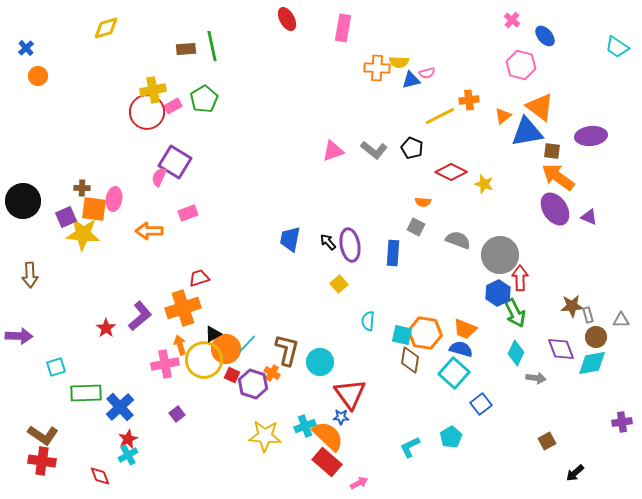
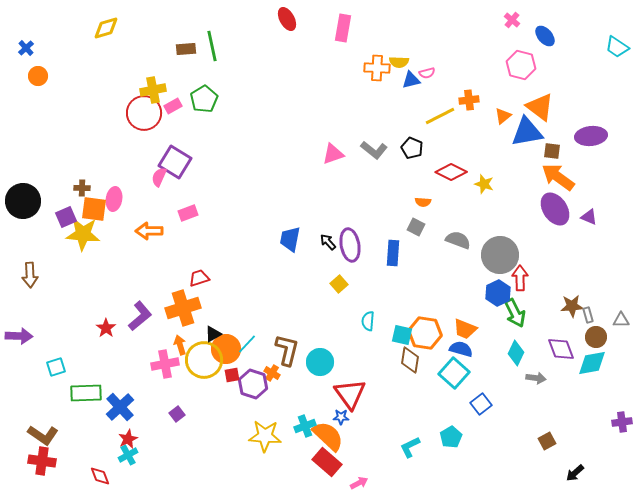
red circle at (147, 112): moved 3 px left, 1 px down
pink triangle at (333, 151): moved 3 px down
red square at (232, 375): rotated 35 degrees counterclockwise
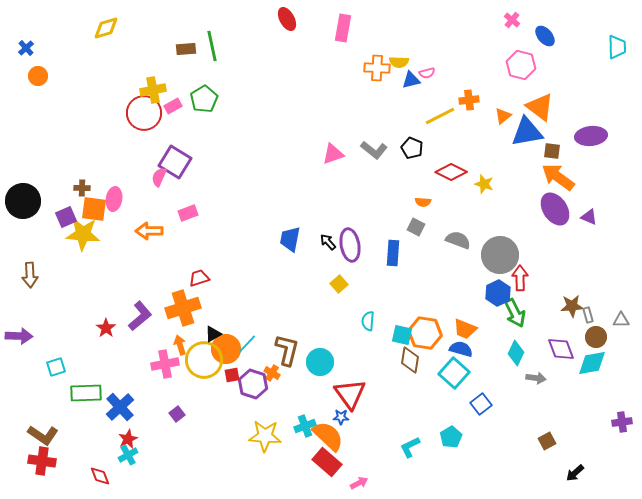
cyan trapezoid at (617, 47): rotated 125 degrees counterclockwise
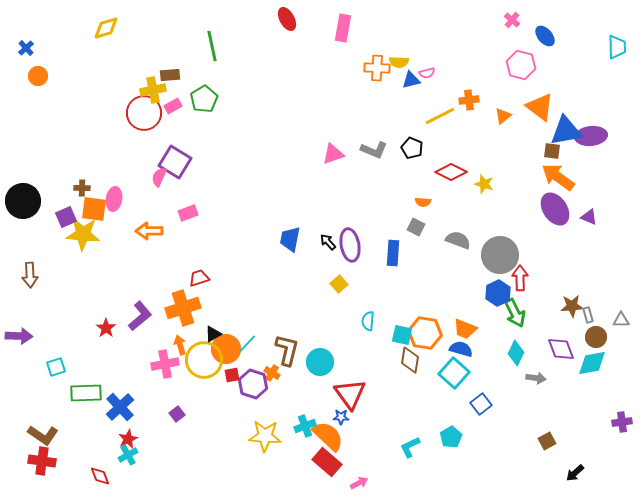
brown rectangle at (186, 49): moved 16 px left, 26 px down
blue triangle at (527, 132): moved 39 px right, 1 px up
gray L-shape at (374, 150): rotated 16 degrees counterclockwise
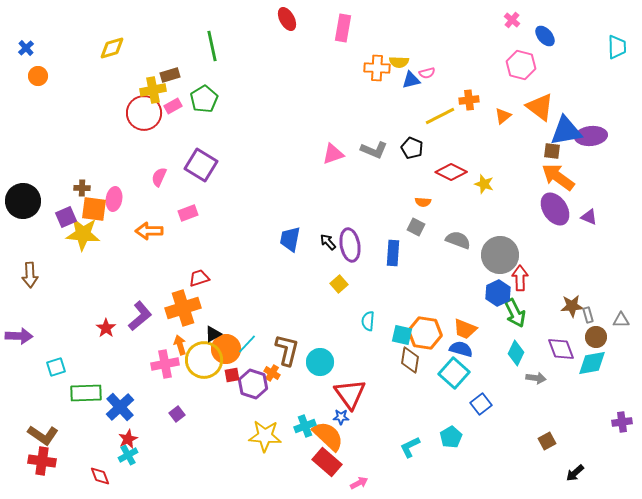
yellow diamond at (106, 28): moved 6 px right, 20 px down
brown rectangle at (170, 75): rotated 12 degrees counterclockwise
purple square at (175, 162): moved 26 px right, 3 px down
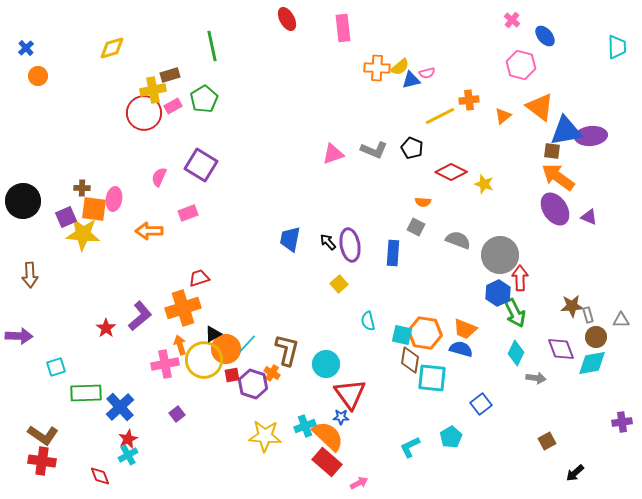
pink rectangle at (343, 28): rotated 16 degrees counterclockwise
yellow semicircle at (399, 62): moved 1 px right, 5 px down; rotated 42 degrees counterclockwise
cyan semicircle at (368, 321): rotated 18 degrees counterclockwise
cyan circle at (320, 362): moved 6 px right, 2 px down
cyan square at (454, 373): moved 22 px left, 5 px down; rotated 36 degrees counterclockwise
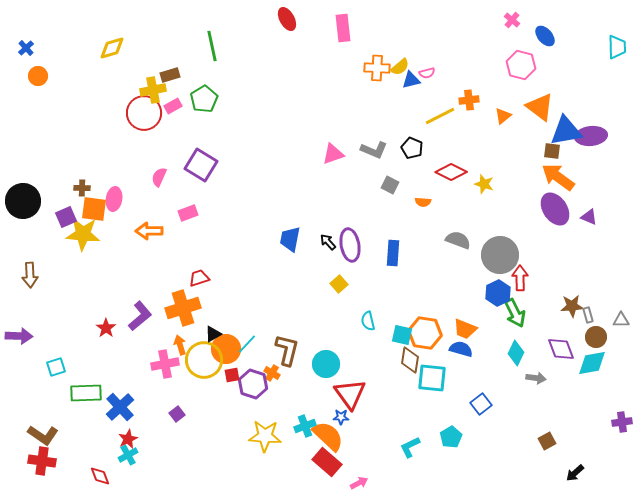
gray square at (416, 227): moved 26 px left, 42 px up
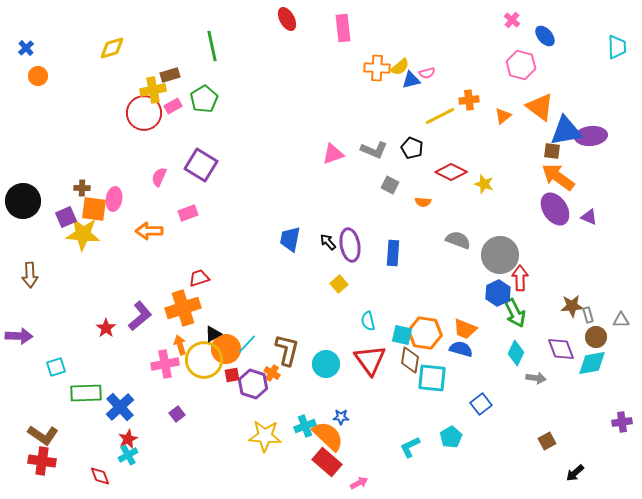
red triangle at (350, 394): moved 20 px right, 34 px up
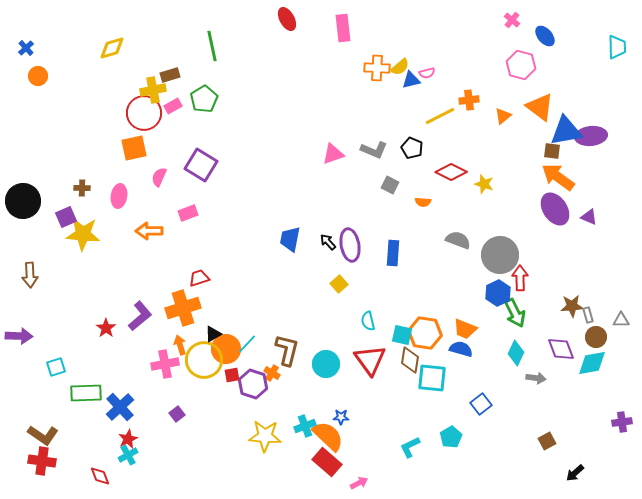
pink ellipse at (114, 199): moved 5 px right, 3 px up
orange square at (94, 209): moved 40 px right, 61 px up; rotated 20 degrees counterclockwise
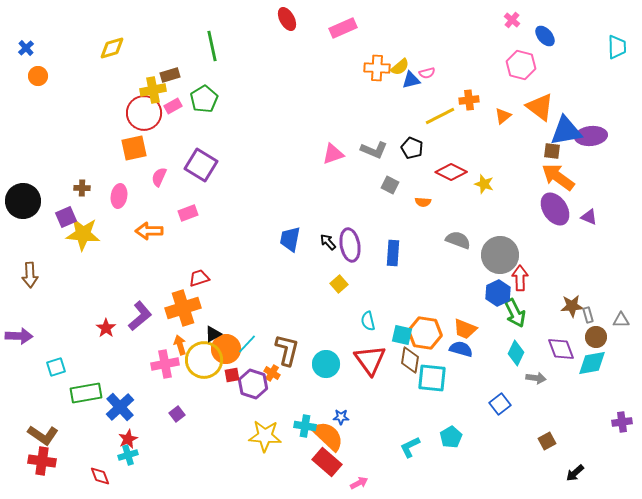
pink rectangle at (343, 28): rotated 72 degrees clockwise
green rectangle at (86, 393): rotated 8 degrees counterclockwise
blue square at (481, 404): moved 19 px right
cyan cross at (305, 426): rotated 30 degrees clockwise
cyan cross at (128, 455): rotated 12 degrees clockwise
